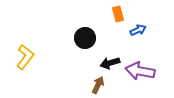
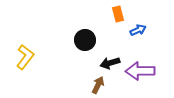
black circle: moved 2 px down
purple arrow: rotated 12 degrees counterclockwise
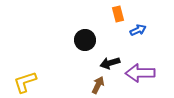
yellow L-shape: moved 25 px down; rotated 145 degrees counterclockwise
purple arrow: moved 2 px down
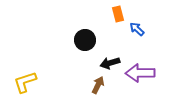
blue arrow: moved 1 px left, 1 px up; rotated 112 degrees counterclockwise
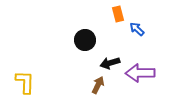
yellow L-shape: rotated 110 degrees clockwise
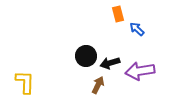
black circle: moved 1 px right, 16 px down
purple arrow: moved 2 px up; rotated 8 degrees counterclockwise
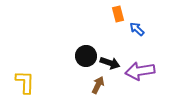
black arrow: rotated 144 degrees counterclockwise
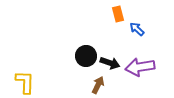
purple arrow: moved 4 px up
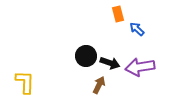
brown arrow: moved 1 px right
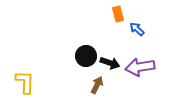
brown arrow: moved 2 px left
